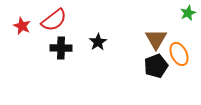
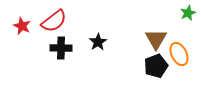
red semicircle: moved 1 px down
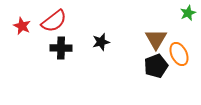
black star: moved 3 px right; rotated 18 degrees clockwise
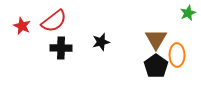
orange ellipse: moved 2 px left, 1 px down; rotated 25 degrees clockwise
black pentagon: rotated 15 degrees counterclockwise
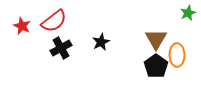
black star: rotated 12 degrees counterclockwise
black cross: rotated 30 degrees counterclockwise
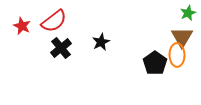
brown triangle: moved 26 px right, 2 px up
black cross: rotated 10 degrees counterclockwise
black pentagon: moved 1 px left, 3 px up
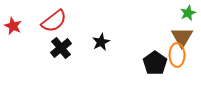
red star: moved 9 px left
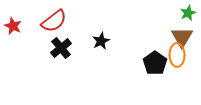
black star: moved 1 px up
